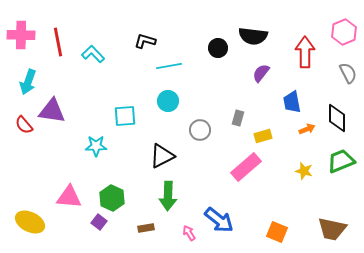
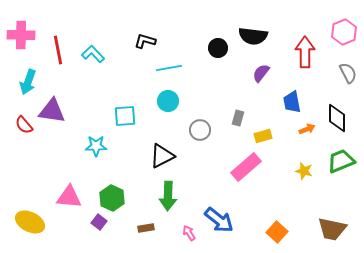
red line: moved 8 px down
cyan line: moved 2 px down
orange square: rotated 20 degrees clockwise
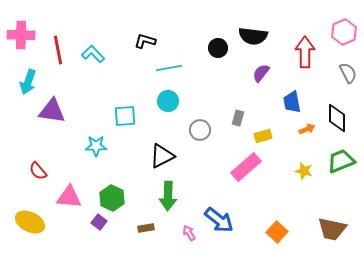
red semicircle: moved 14 px right, 46 px down
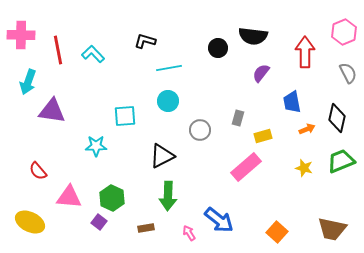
black diamond: rotated 12 degrees clockwise
yellow star: moved 3 px up
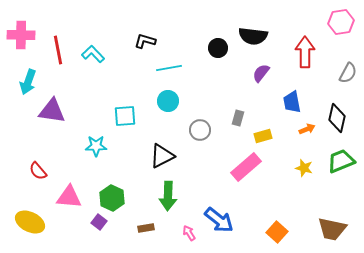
pink hexagon: moved 3 px left, 10 px up; rotated 15 degrees clockwise
gray semicircle: rotated 55 degrees clockwise
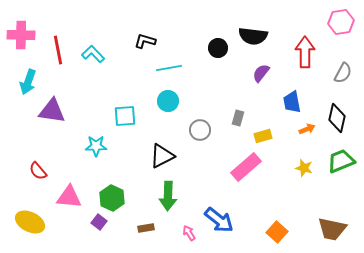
gray semicircle: moved 5 px left
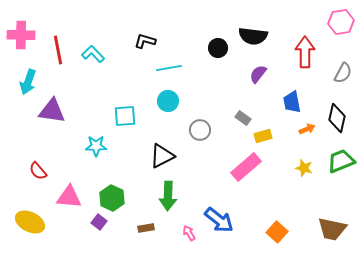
purple semicircle: moved 3 px left, 1 px down
gray rectangle: moved 5 px right; rotated 70 degrees counterclockwise
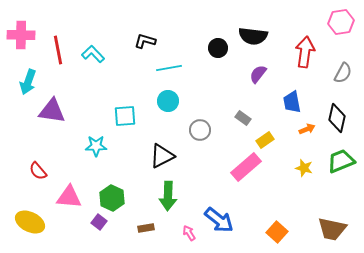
red arrow: rotated 8 degrees clockwise
yellow rectangle: moved 2 px right, 4 px down; rotated 18 degrees counterclockwise
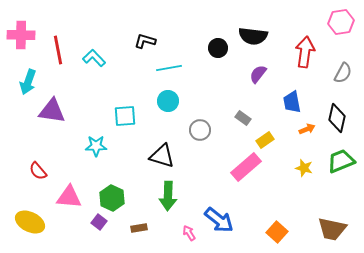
cyan L-shape: moved 1 px right, 4 px down
black triangle: rotated 44 degrees clockwise
brown rectangle: moved 7 px left
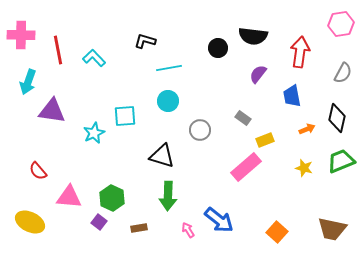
pink hexagon: moved 2 px down
red arrow: moved 5 px left
blue trapezoid: moved 6 px up
yellow rectangle: rotated 12 degrees clockwise
cyan star: moved 2 px left, 13 px up; rotated 25 degrees counterclockwise
pink arrow: moved 1 px left, 3 px up
